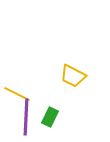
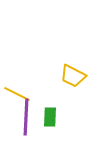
green rectangle: rotated 24 degrees counterclockwise
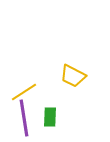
yellow line: moved 7 px right, 2 px up; rotated 60 degrees counterclockwise
purple line: moved 2 px left, 1 px down; rotated 12 degrees counterclockwise
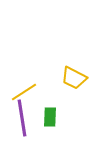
yellow trapezoid: moved 1 px right, 2 px down
purple line: moved 2 px left
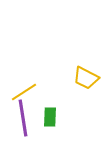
yellow trapezoid: moved 12 px right
purple line: moved 1 px right
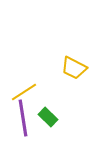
yellow trapezoid: moved 12 px left, 10 px up
green rectangle: moved 2 px left; rotated 48 degrees counterclockwise
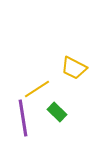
yellow line: moved 13 px right, 3 px up
green rectangle: moved 9 px right, 5 px up
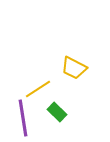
yellow line: moved 1 px right
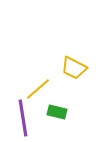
yellow line: rotated 8 degrees counterclockwise
green rectangle: rotated 30 degrees counterclockwise
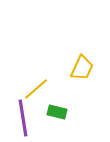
yellow trapezoid: moved 8 px right; rotated 92 degrees counterclockwise
yellow line: moved 2 px left
